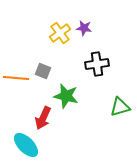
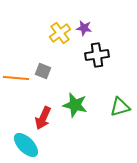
black cross: moved 9 px up
green star: moved 9 px right, 9 px down
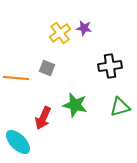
black cross: moved 13 px right, 11 px down
gray square: moved 4 px right, 3 px up
cyan ellipse: moved 8 px left, 3 px up
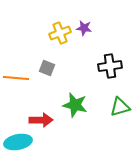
yellow cross: rotated 15 degrees clockwise
red arrow: moved 2 px left, 2 px down; rotated 115 degrees counterclockwise
cyan ellipse: rotated 56 degrees counterclockwise
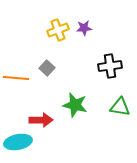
purple star: rotated 14 degrees counterclockwise
yellow cross: moved 2 px left, 3 px up
gray square: rotated 21 degrees clockwise
green triangle: rotated 25 degrees clockwise
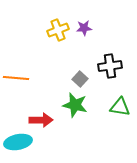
gray square: moved 33 px right, 11 px down
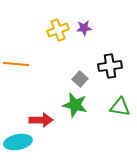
orange line: moved 14 px up
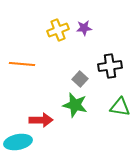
orange line: moved 6 px right
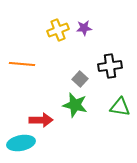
cyan ellipse: moved 3 px right, 1 px down
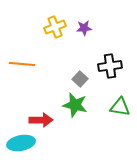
yellow cross: moved 3 px left, 3 px up
